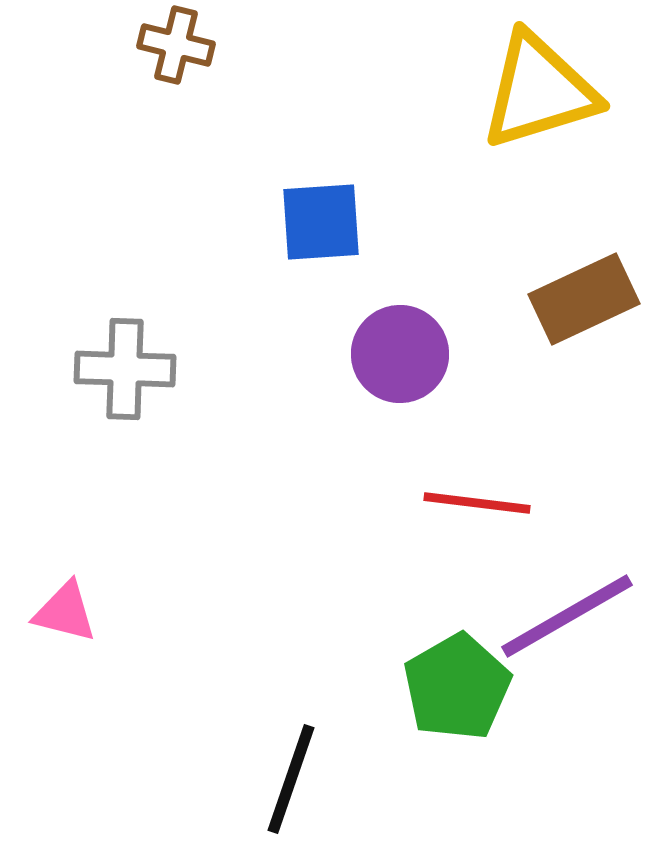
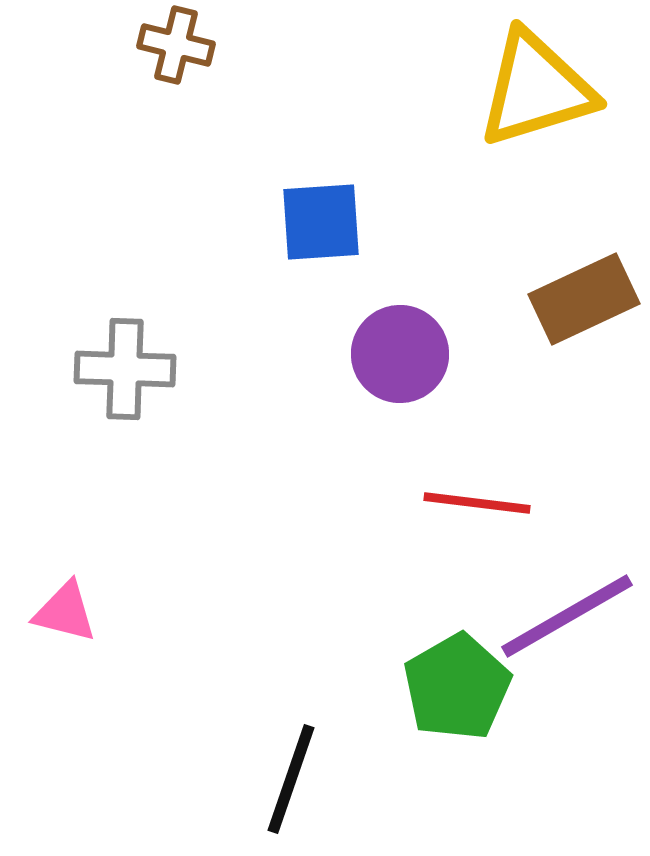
yellow triangle: moved 3 px left, 2 px up
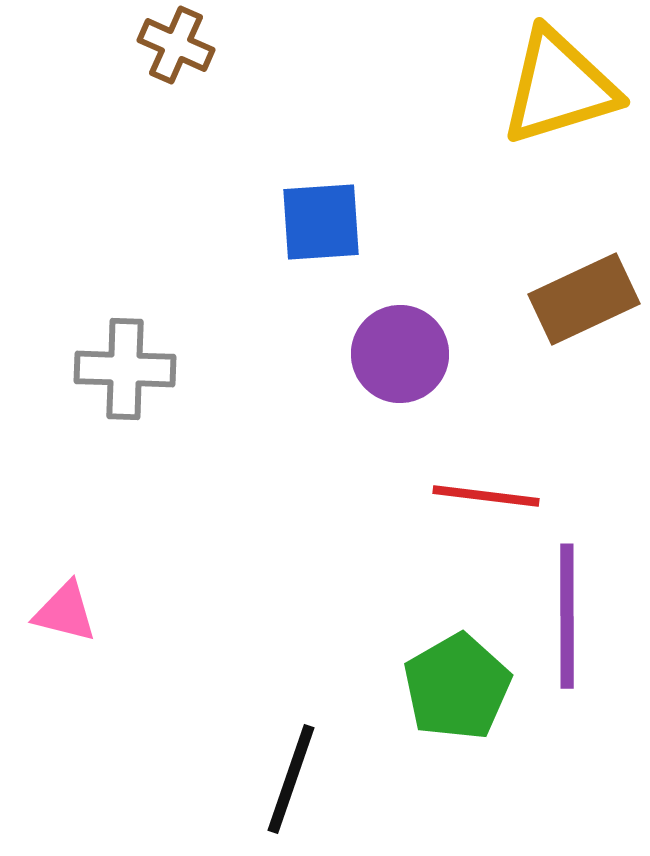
brown cross: rotated 10 degrees clockwise
yellow triangle: moved 23 px right, 2 px up
red line: moved 9 px right, 7 px up
purple line: rotated 60 degrees counterclockwise
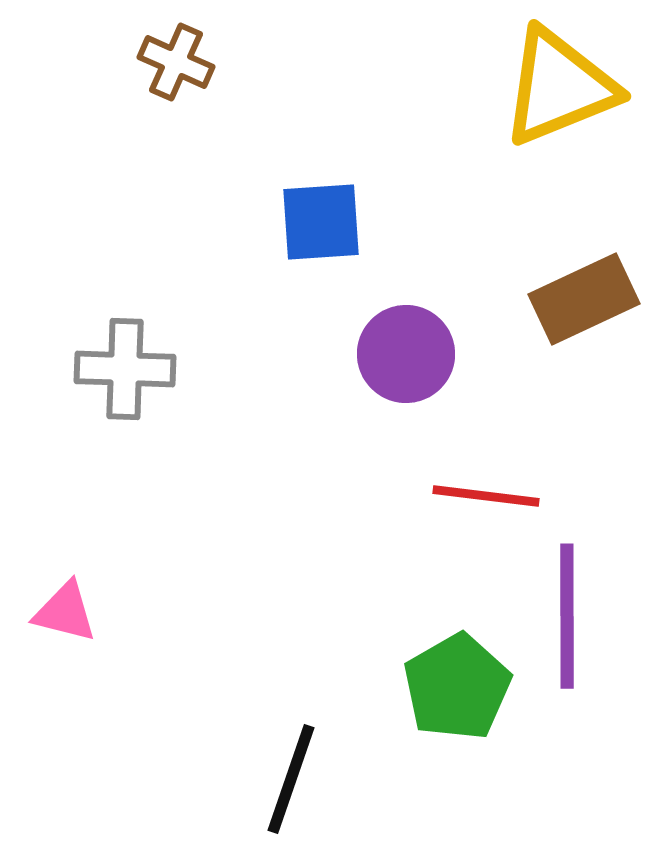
brown cross: moved 17 px down
yellow triangle: rotated 5 degrees counterclockwise
purple circle: moved 6 px right
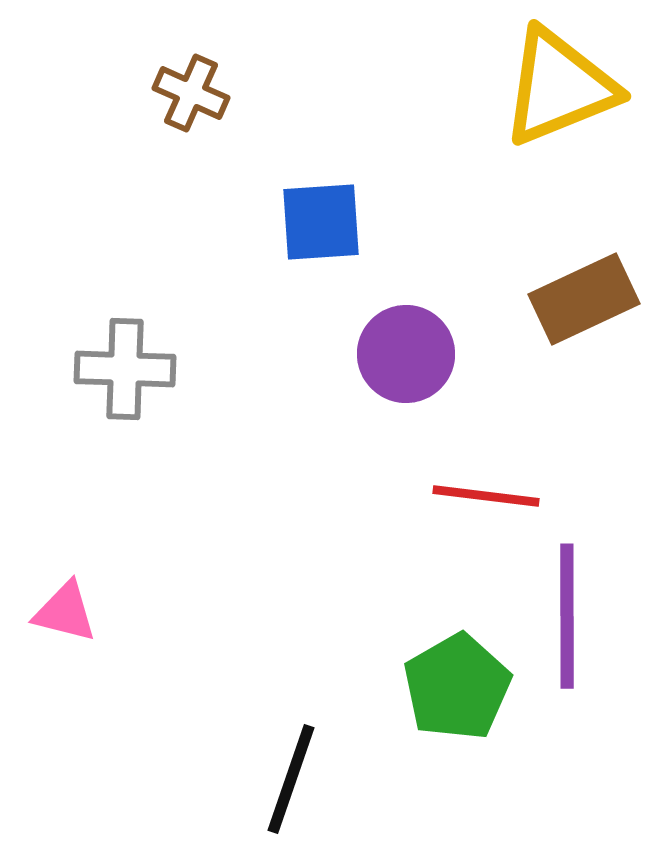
brown cross: moved 15 px right, 31 px down
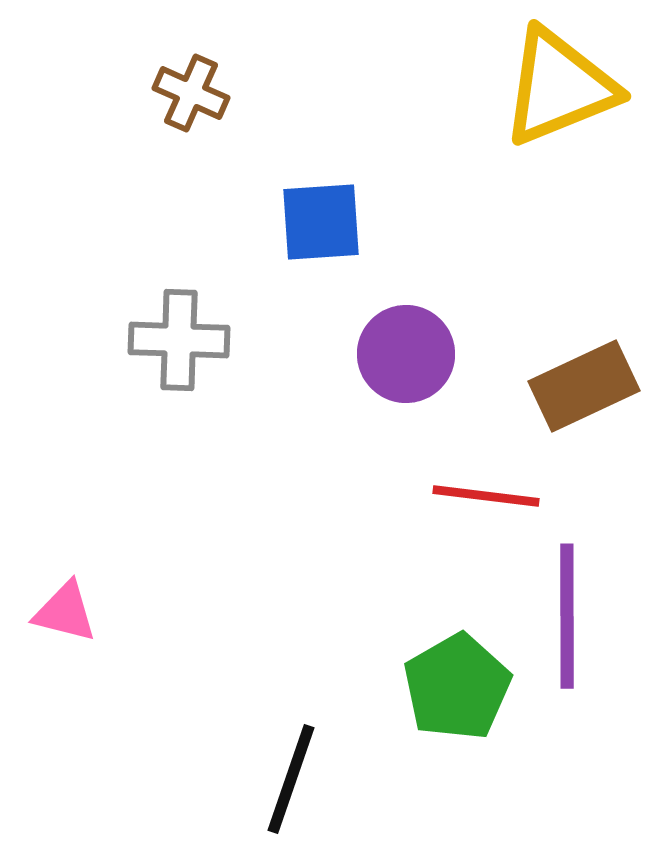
brown rectangle: moved 87 px down
gray cross: moved 54 px right, 29 px up
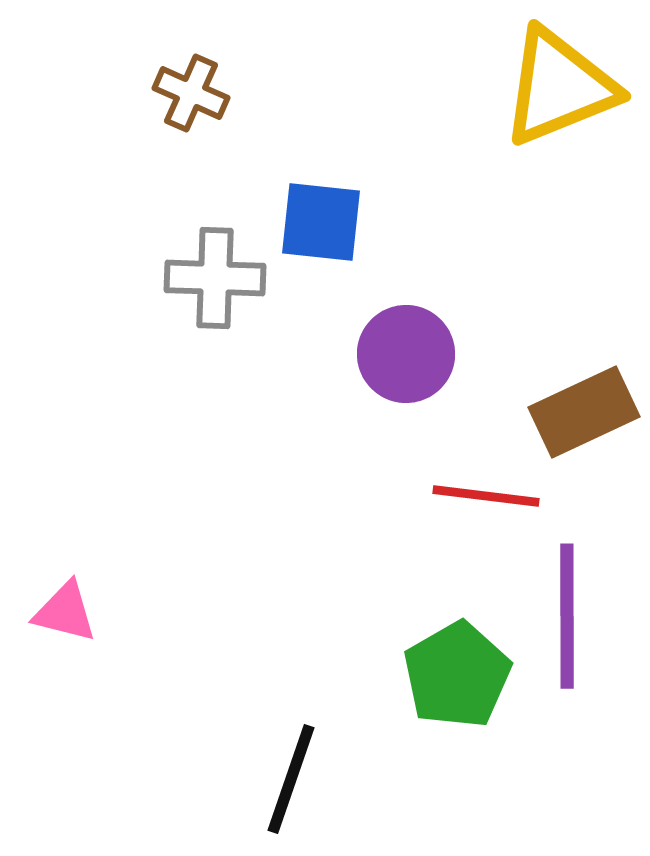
blue square: rotated 10 degrees clockwise
gray cross: moved 36 px right, 62 px up
brown rectangle: moved 26 px down
green pentagon: moved 12 px up
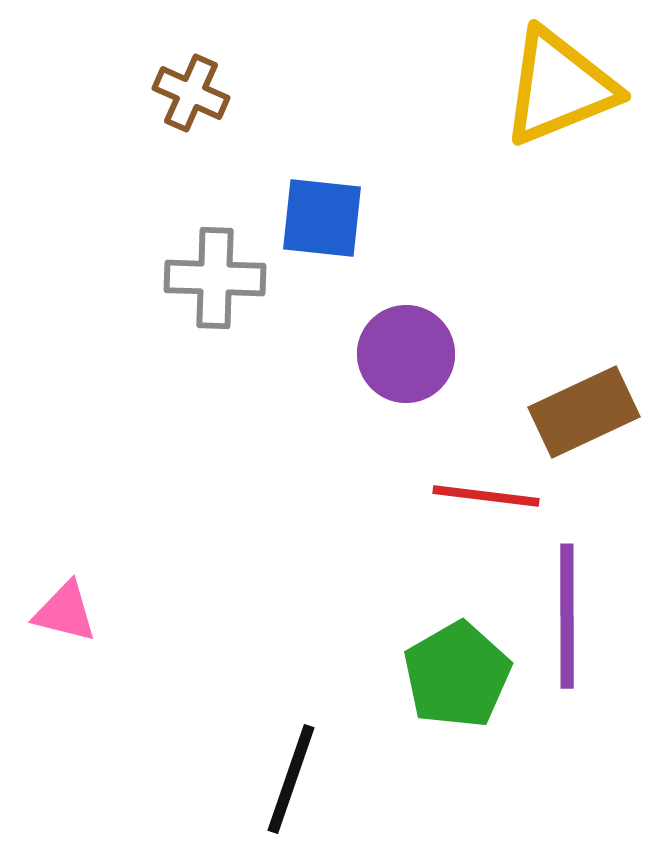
blue square: moved 1 px right, 4 px up
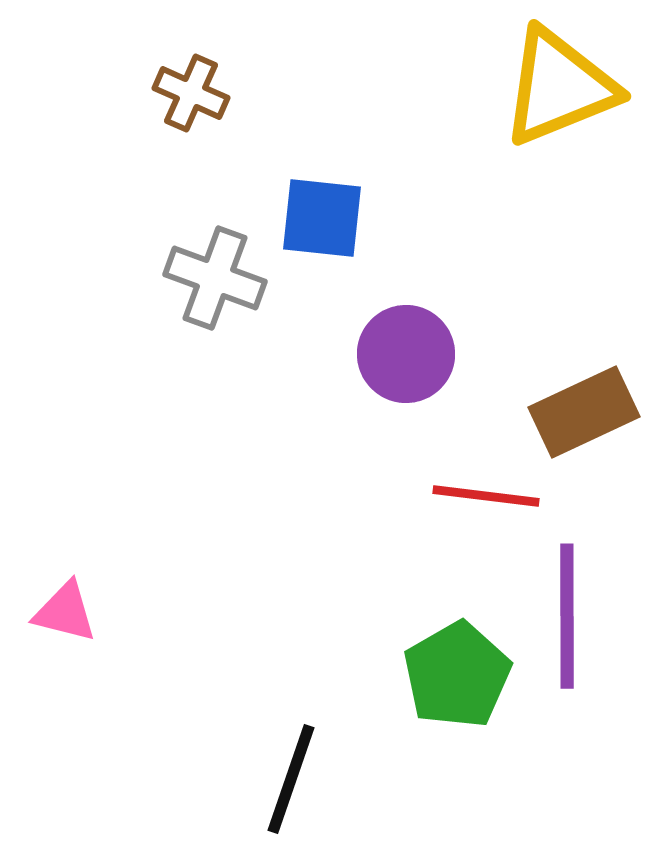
gray cross: rotated 18 degrees clockwise
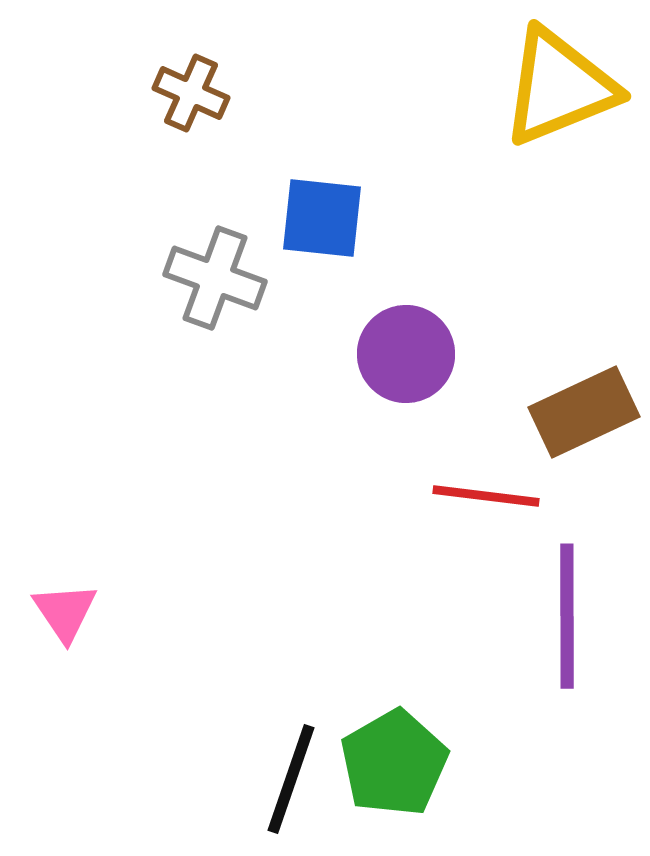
pink triangle: rotated 42 degrees clockwise
green pentagon: moved 63 px left, 88 px down
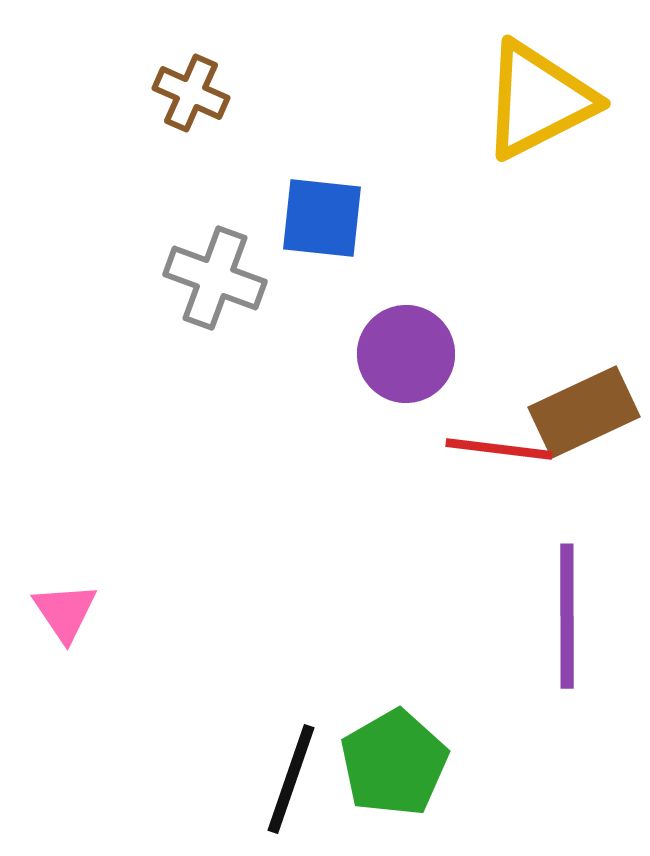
yellow triangle: moved 21 px left, 13 px down; rotated 5 degrees counterclockwise
red line: moved 13 px right, 47 px up
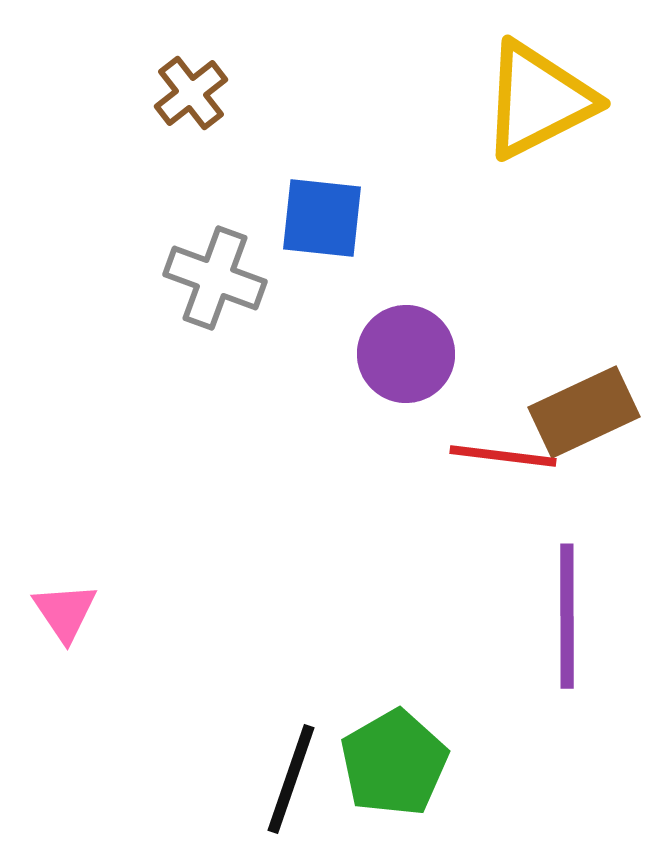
brown cross: rotated 28 degrees clockwise
red line: moved 4 px right, 7 px down
